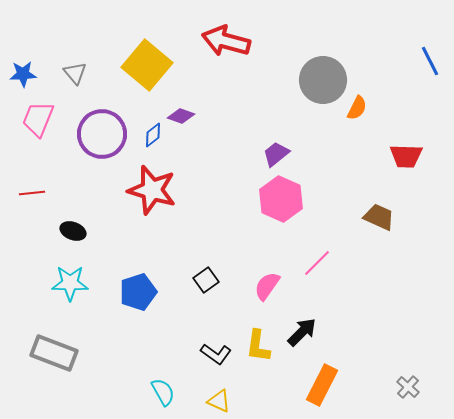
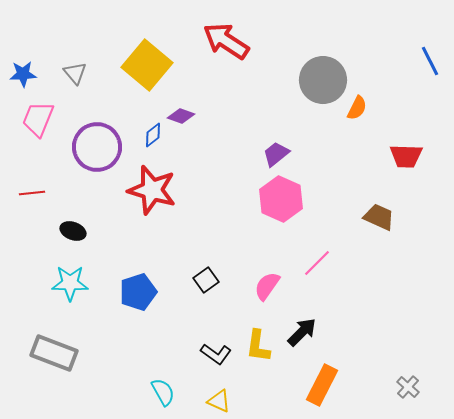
red arrow: rotated 18 degrees clockwise
purple circle: moved 5 px left, 13 px down
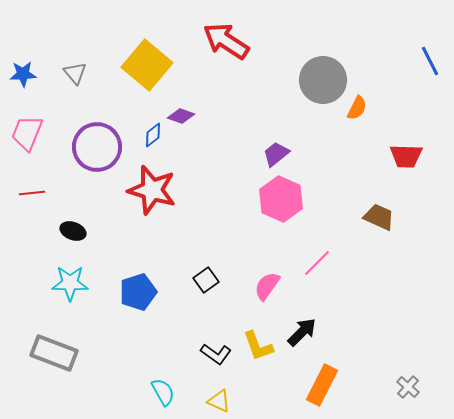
pink trapezoid: moved 11 px left, 14 px down
yellow L-shape: rotated 28 degrees counterclockwise
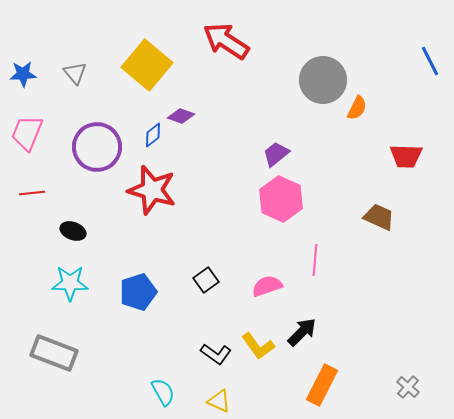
pink line: moved 2 px left, 3 px up; rotated 40 degrees counterclockwise
pink semicircle: rotated 36 degrees clockwise
yellow L-shape: rotated 16 degrees counterclockwise
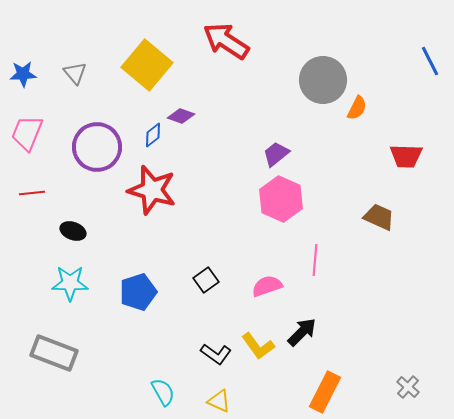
orange rectangle: moved 3 px right, 7 px down
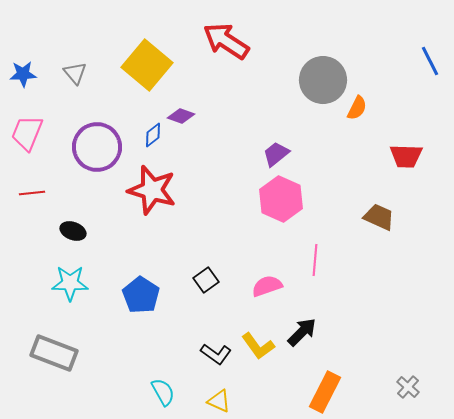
blue pentagon: moved 3 px right, 3 px down; rotated 21 degrees counterclockwise
